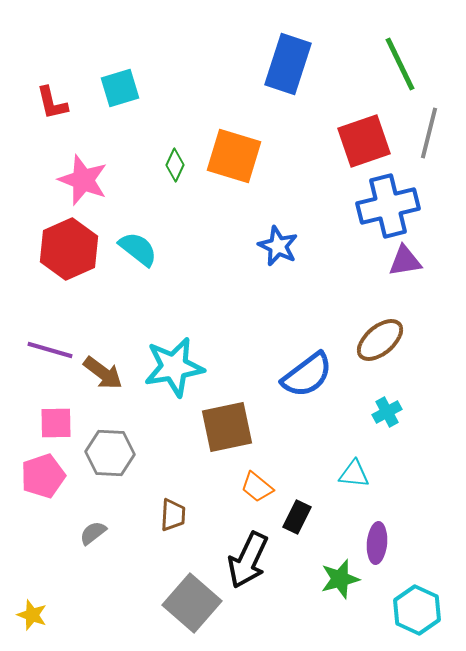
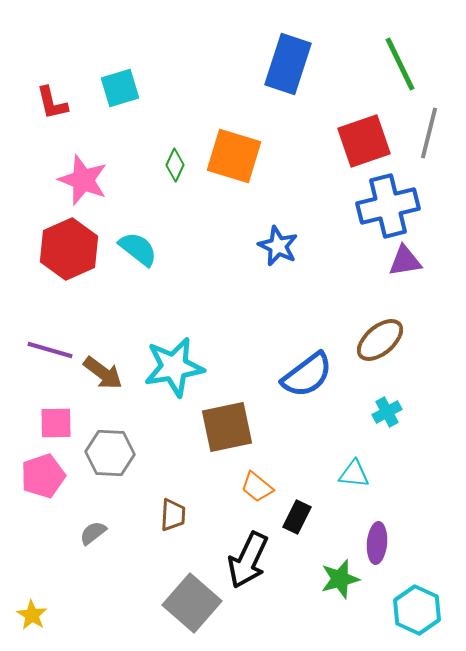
yellow star: rotated 12 degrees clockwise
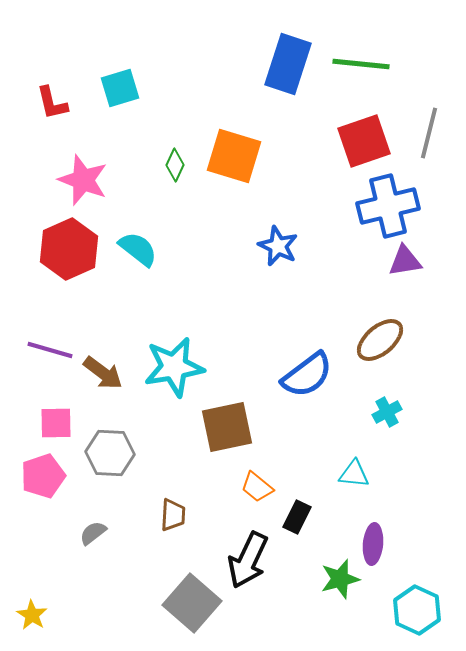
green line: moved 39 px left; rotated 58 degrees counterclockwise
purple ellipse: moved 4 px left, 1 px down
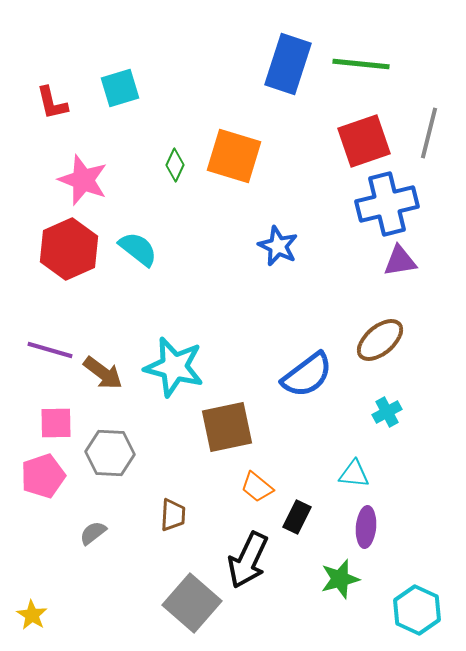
blue cross: moved 1 px left, 2 px up
purple triangle: moved 5 px left
cyan star: rotated 24 degrees clockwise
purple ellipse: moved 7 px left, 17 px up
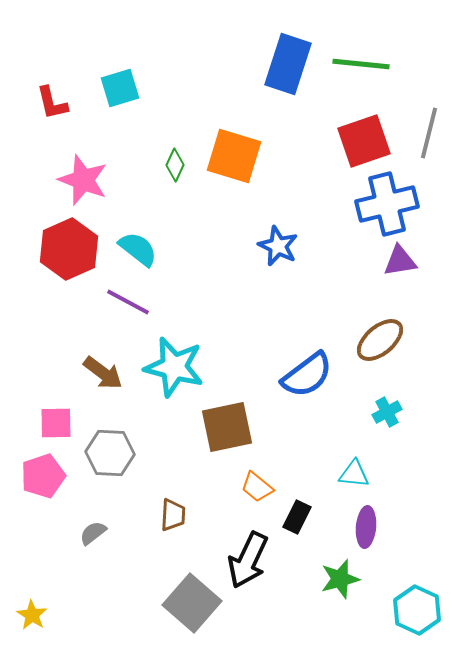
purple line: moved 78 px right, 48 px up; rotated 12 degrees clockwise
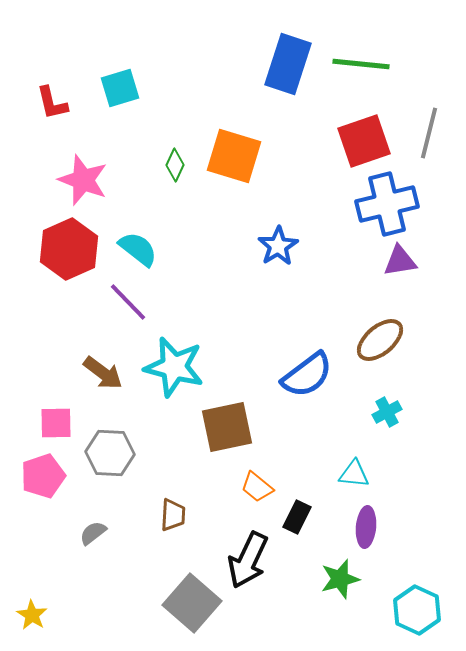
blue star: rotated 15 degrees clockwise
purple line: rotated 18 degrees clockwise
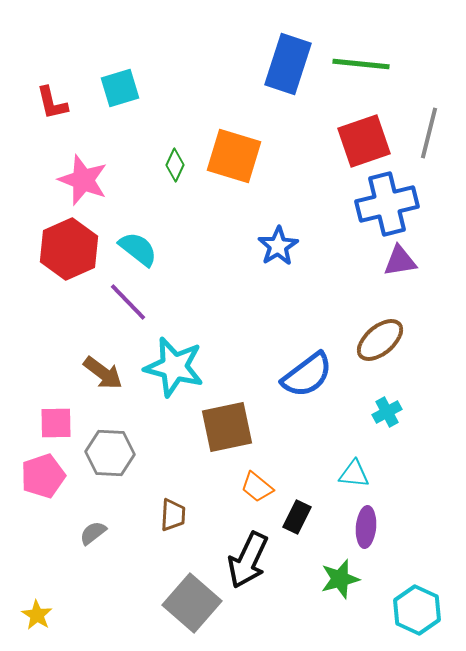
yellow star: moved 5 px right
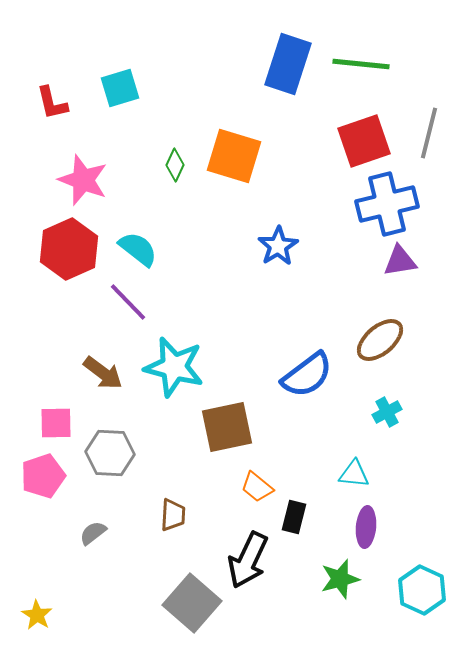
black rectangle: moved 3 px left; rotated 12 degrees counterclockwise
cyan hexagon: moved 5 px right, 20 px up
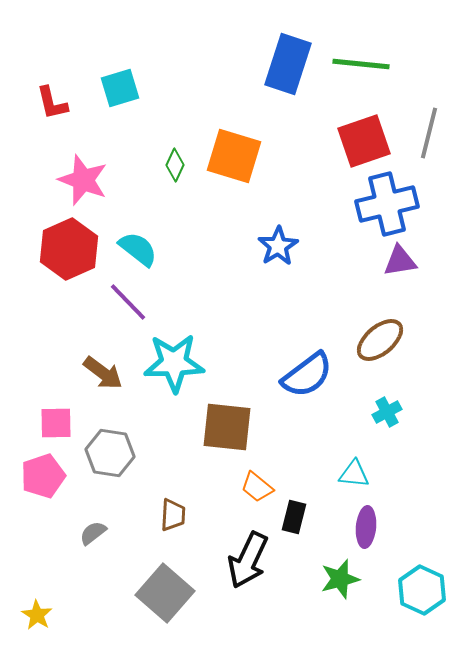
cyan star: moved 4 px up; rotated 16 degrees counterclockwise
brown square: rotated 18 degrees clockwise
gray hexagon: rotated 6 degrees clockwise
gray square: moved 27 px left, 10 px up
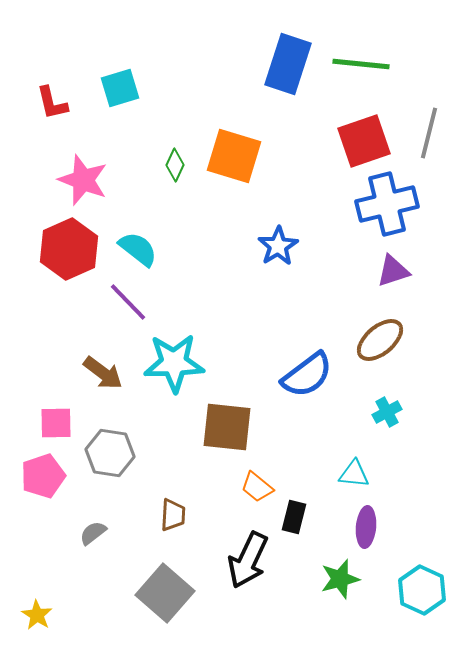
purple triangle: moved 7 px left, 10 px down; rotated 9 degrees counterclockwise
